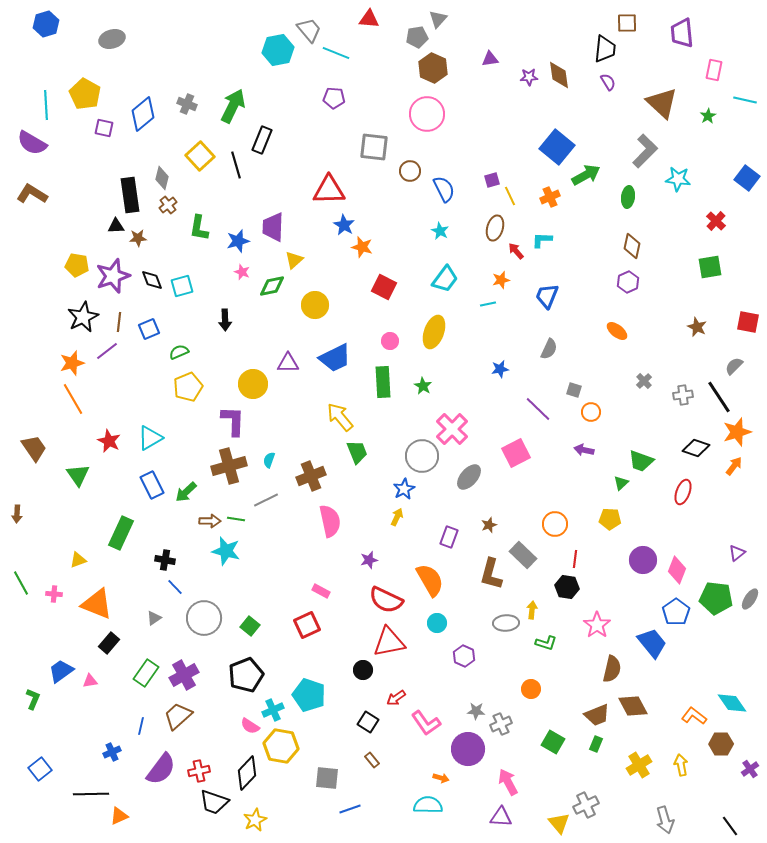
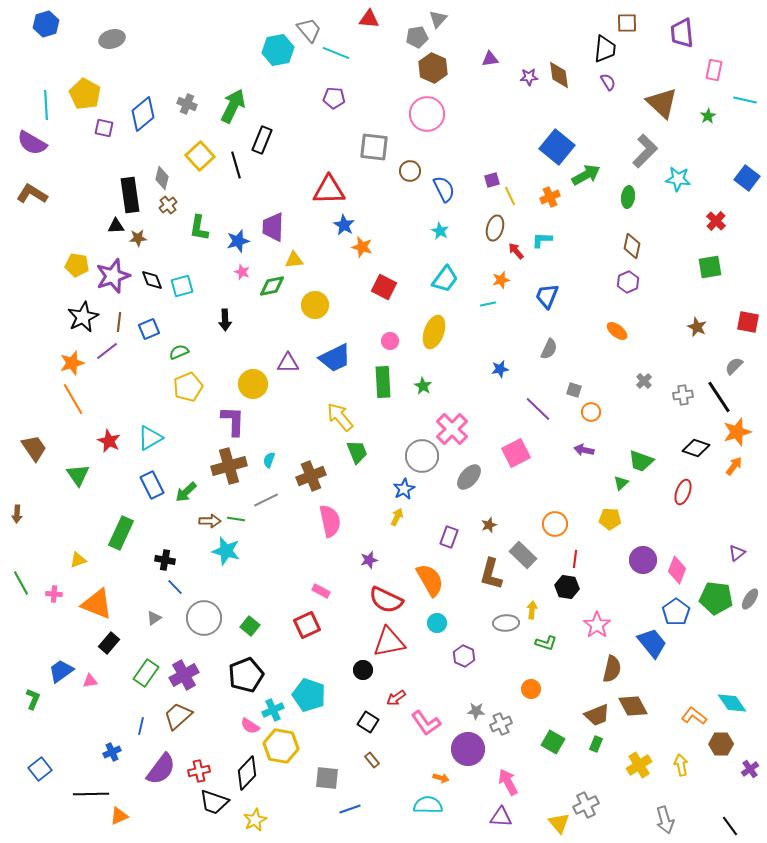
yellow triangle at (294, 260): rotated 36 degrees clockwise
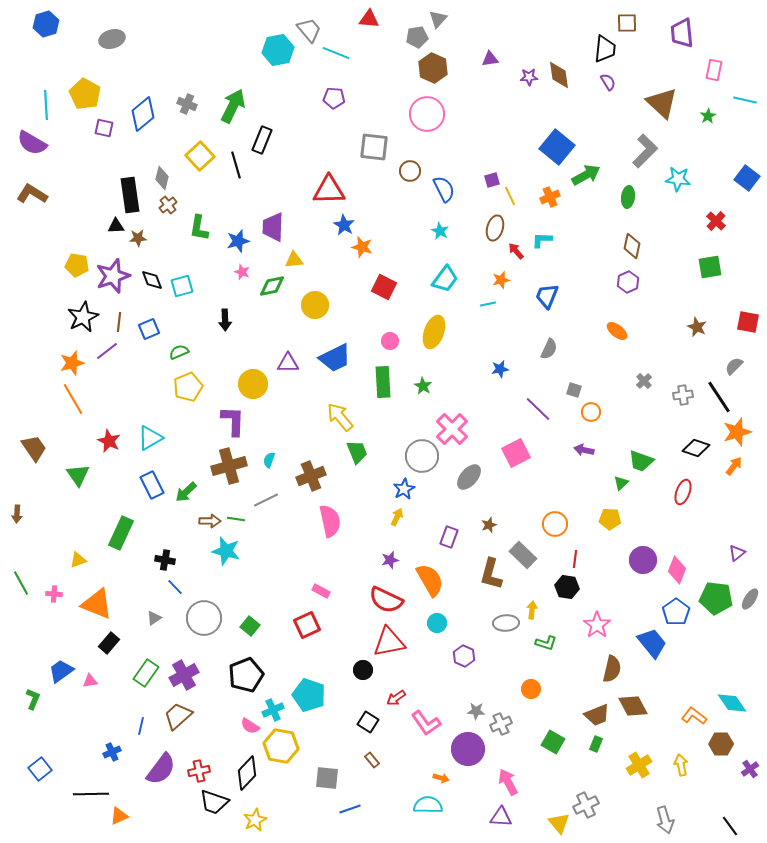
purple star at (369, 560): moved 21 px right
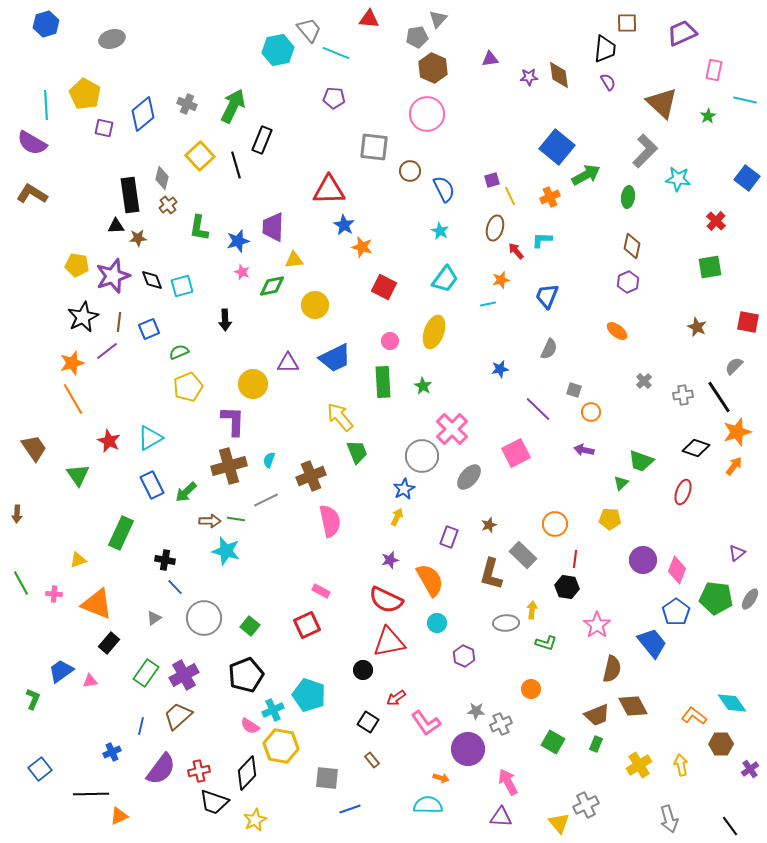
purple trapezoid at (682, 33): rotated 72 degrees clockwise
gray arrow at (665, 820): moved 4 px right, 1 px up
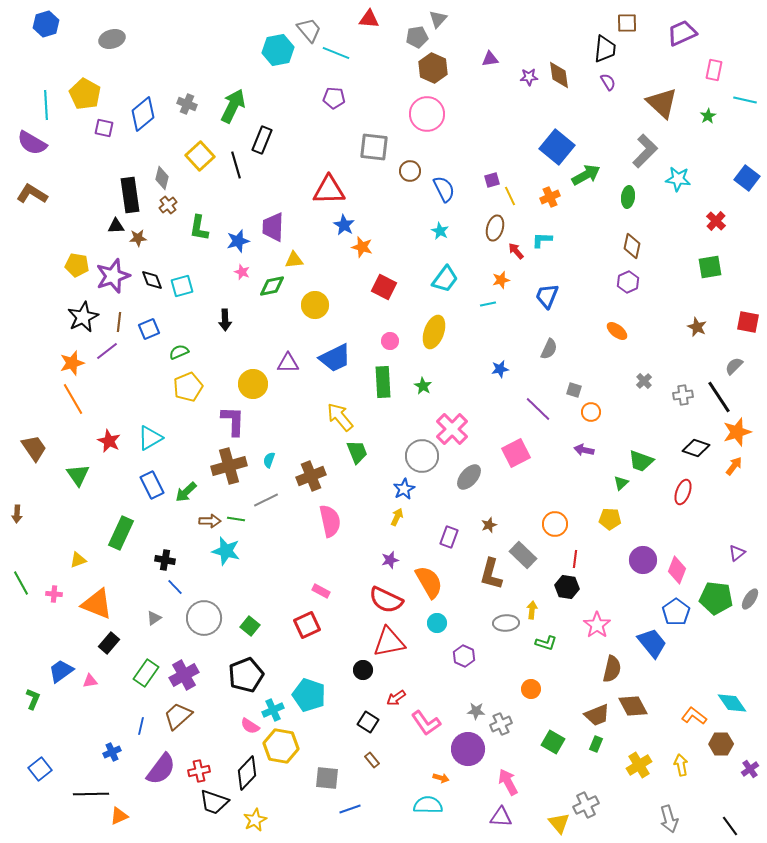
orange semicircle at (430, 580): moved 1 px left, 2 px down
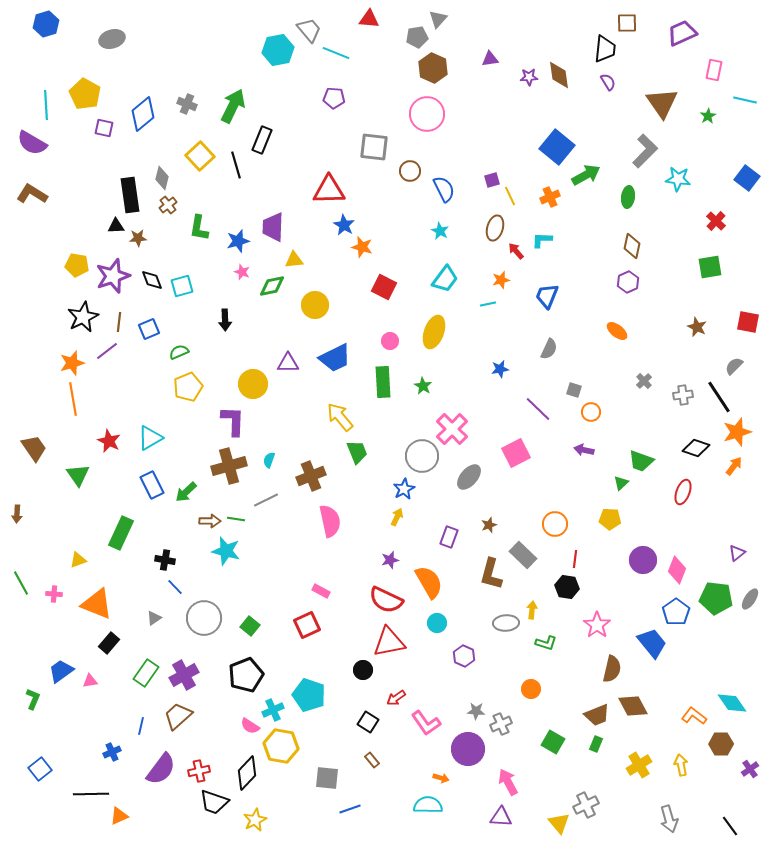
brown triangle at (662, 103): rotated 12 degrees clockwise
orange line at (73, 399): rotated 20 degrees clockwise
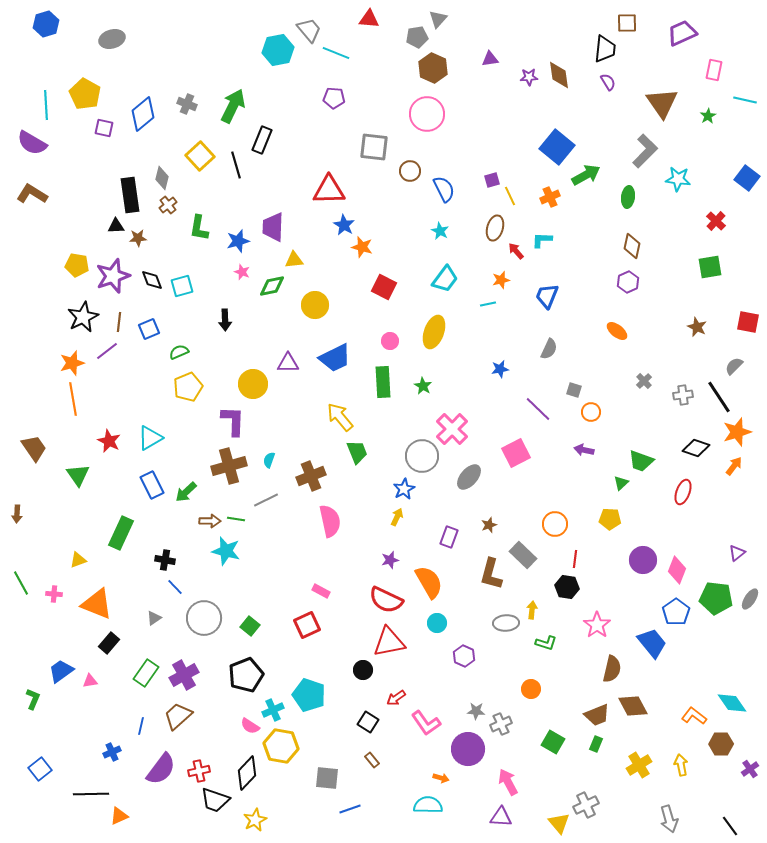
black trapezoid at (214, 802): moved 1 px right, 2 px up
